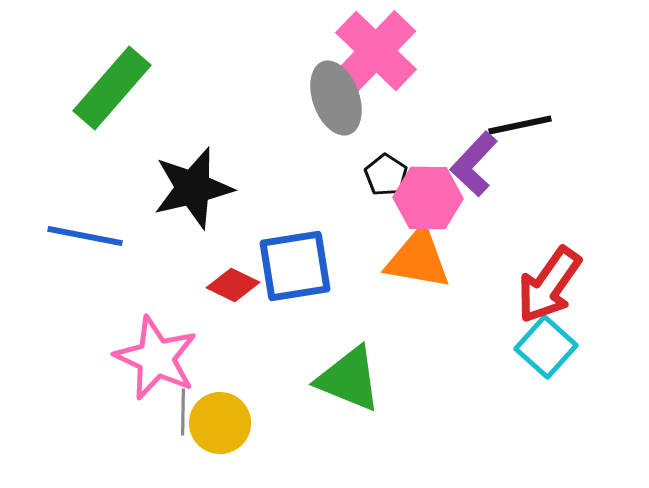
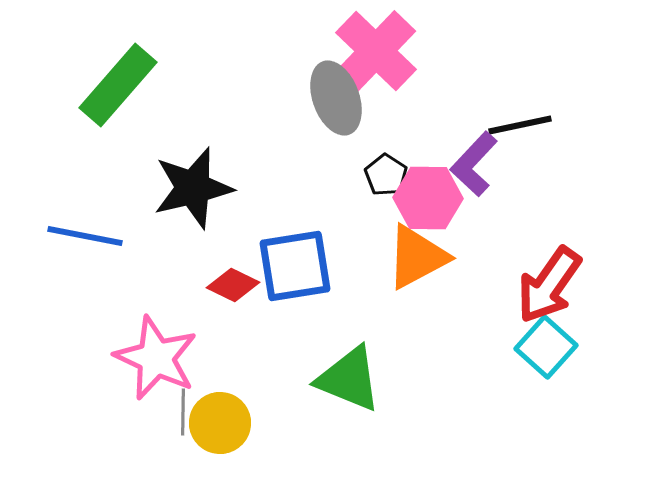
green rectangle: moved 6 px right, 3 px up
orange triangle: moved 1 px left, 2 px up; rotated 38 degrees counterclockwise
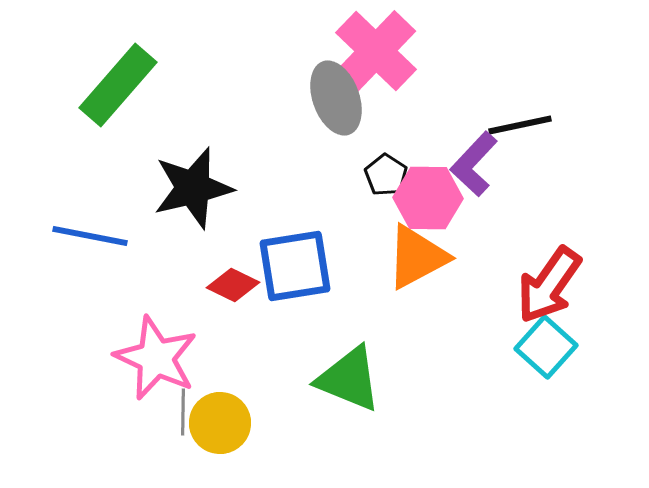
blue line: moved 5 px right
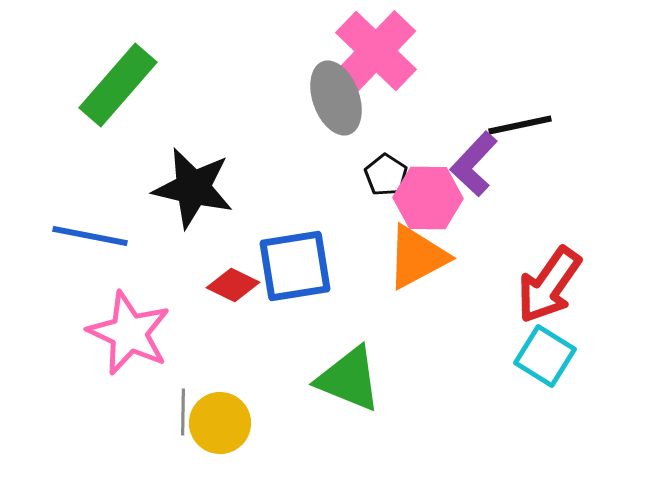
black star: rotated 26 degrees clockwise
cyan square: moved 1 px left, 9 px down; rotated 10 degrees counterclockwise
pink star: moved 27 px left, 25 px up
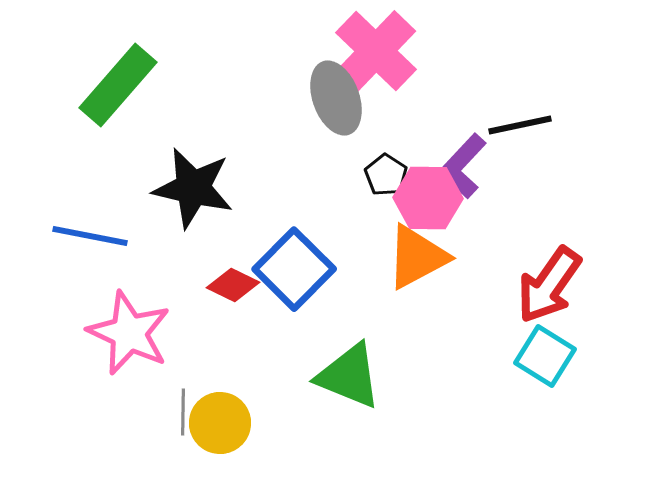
purple L-shape: moved 11 px left, 2 px down
blue square: moved 1 px left, 3 px down; rotated 36 degrees counterclockwise
green triangle: moved 3 px up
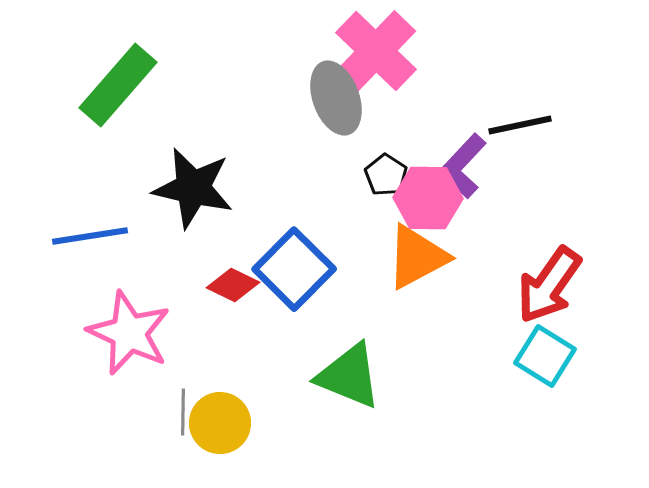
blue line: rotated 20 degrees counterclockwise
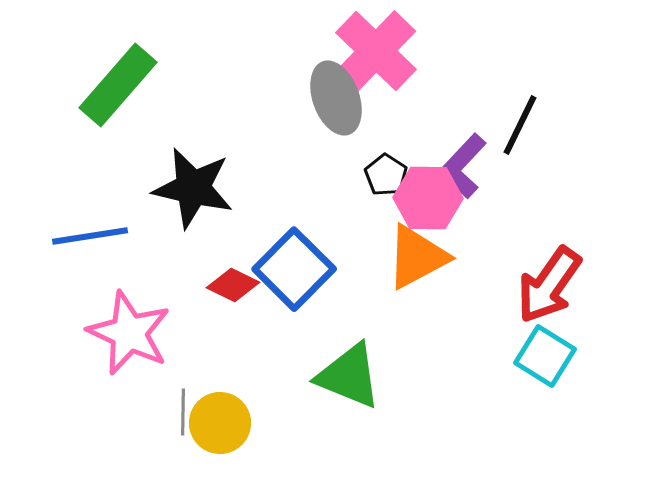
black line: rotated 52 degrees counterclockwise
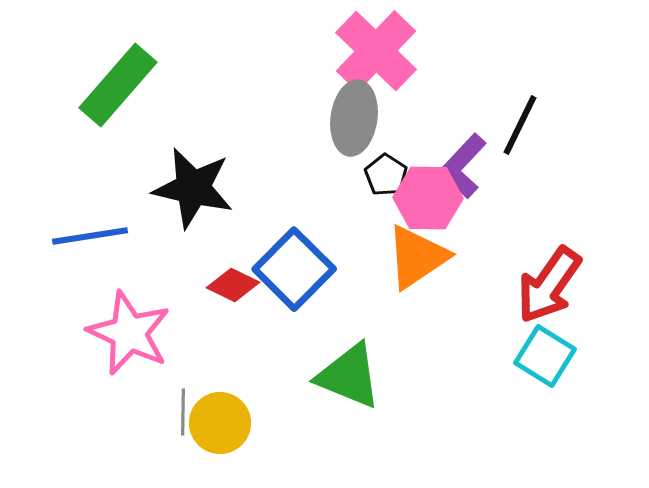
gray ellipse: moved 18 px right, 20 px down; rotated 28 degrees clockwise
orange triangle: rotated 6 degrees counterclockwise
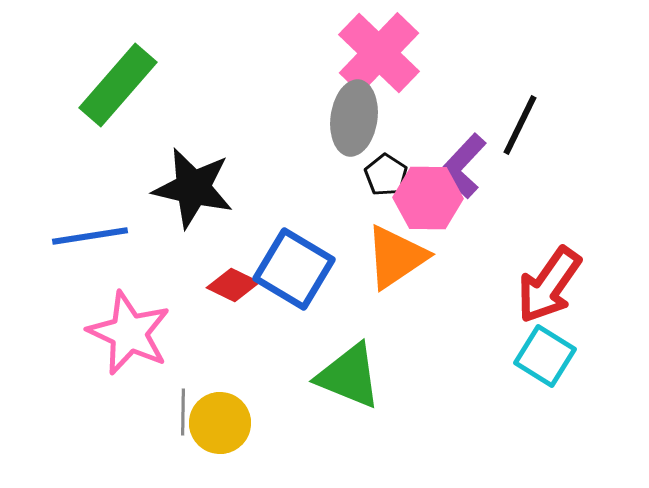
pink cross: moved 3 px right, 2 px down
orange triangle: moved 21 px left
blue square: rotated 14 degrees counterclockwise
